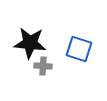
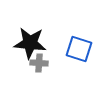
gray cross: moved 4 px left, 3 px up
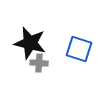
black star: rotated 8 degrees clockwise
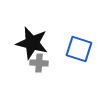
black star: moved 2 px right
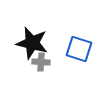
gray cross: moved 2 px right, 1 px up
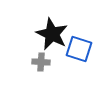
black star: moved 20 px right, 9 px up; rotated 12 degrees clockwise
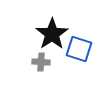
black star: rotated 12 degrees clockwise
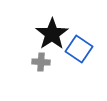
blue square: rotated 16 degrees clockwise
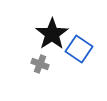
gray cross: moved 1 px left, 2 px down; rotated 18 degrees clockwise
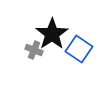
gray cross: moved 6 px left, 14 px up
